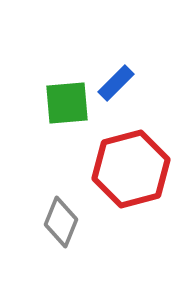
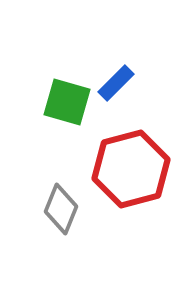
green square: moved 1 px up; rotated 21 degrees clockwise
gray diamond: moved 13 px up
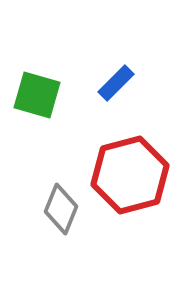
green square: moved 30 px left, 7 px up
red hexagon: moved 1 px left, 6 px down
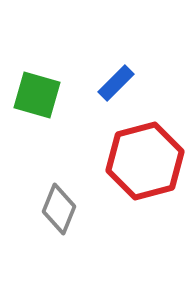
red hexagon: moved 15 px right, 14 px up
gray diamond: moved 2 px left
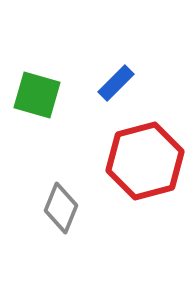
gray diamond: moved 2 px right, 1 px up
